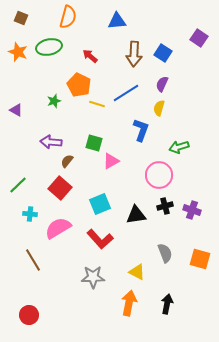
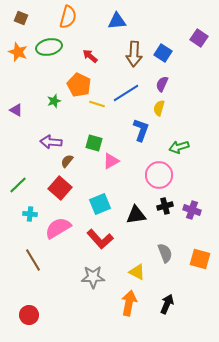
black arrow: rotated 12 degrees clockwise
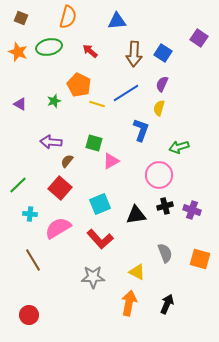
red arrow: moved 5 px up
purple triangle: moved 4 px right, 6 px up
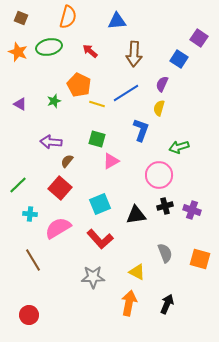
blue square: moved 16 px right, 6 px down
green square: moved 3 px right, 4 px up
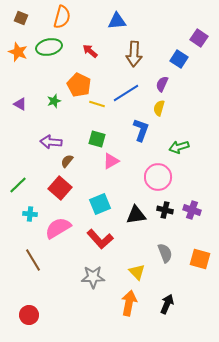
orange semicircle: moved 6 px left
pink circle: moved 1 px left, 2 px down
black cross: moved 4 px down; rotated 28 degrees clockwise
yellow triangle: rotated 18 degrees clockwise
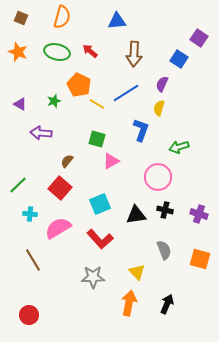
green ellipse: moved 8 px right, 5 px down; rotated 25 degrees clockwise
yellow line: rotated 14 degrees clockwise
purple arrow: moved 10 px left, 9 px up
purple cross: moved 7 px right, 4 px down
gray semicircle: moved 1 px left, 3 px up
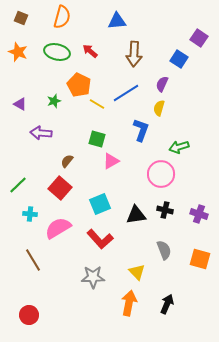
pink circle: moved 3 px right, 3 px up
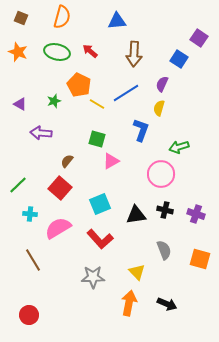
purple cross: moved 3 px left
black arrow: rotated 90 degrees clockwise
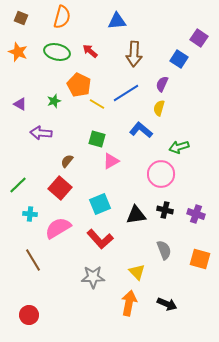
blue L-shape: rotated 70 degrees counterclockwise
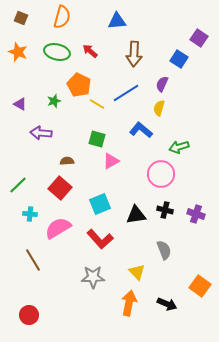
brown semicircle: rotated 48 degrees clockwise
orange square: moved 27 px down; rotated 20 degrees clockwise
